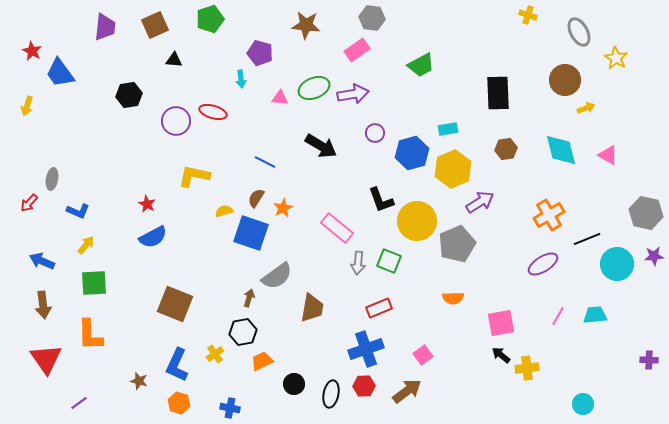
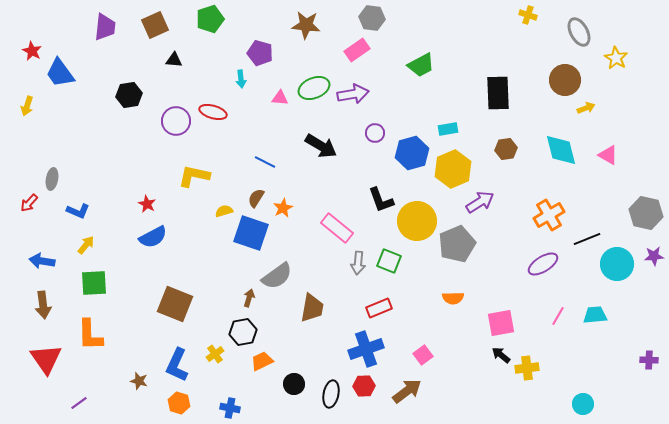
blue arrow at (42, 261): rotated 15 degrees counterclockwise
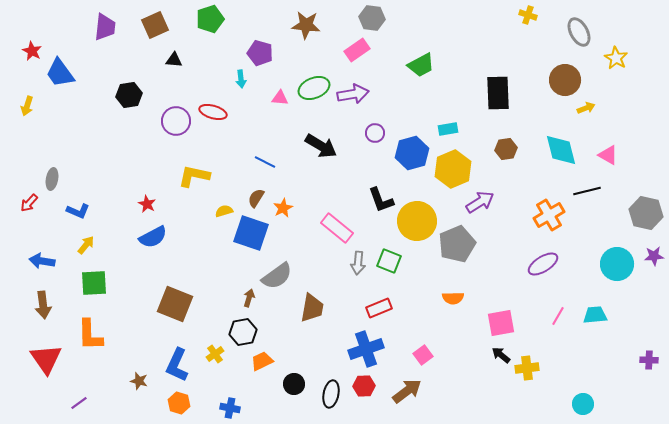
black line at (587, 239): moved 48 px up; rotated 8 degrees clockwise
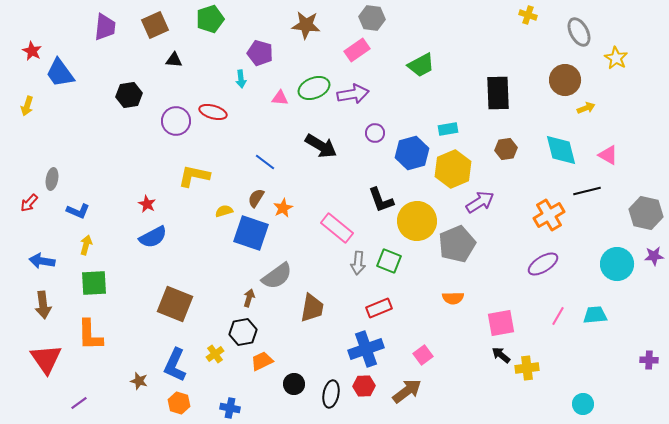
blue line at (265, 162): rotated 10 degrees clockwise
yellow arrow at (86, 245): rotated 24 degrees counterclockwise
blue L-shape at (177, 365): moved 2 px left
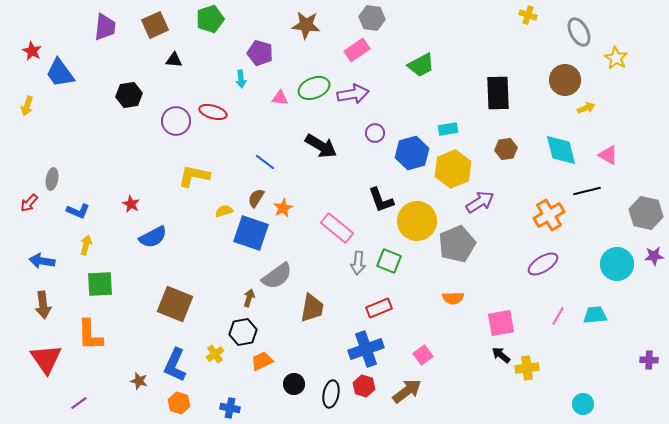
red star at (147, 204): moved 16 px left
green square at (94, 283): moved 6 px right, 1 px down
red hexagon at (364, 386): rotated 20 degrees clockwise
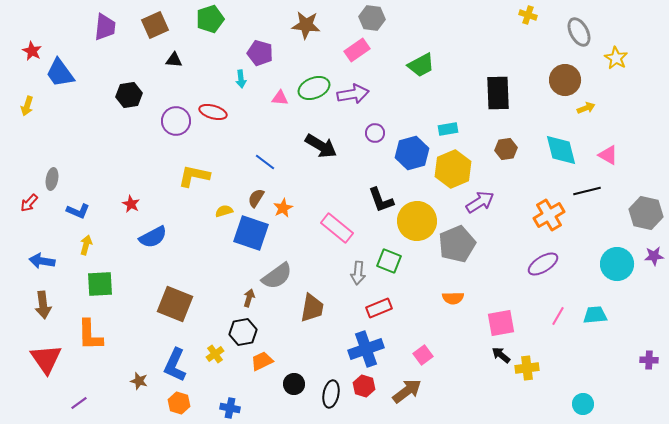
gray arrow at (358, 263): moved 10 px down
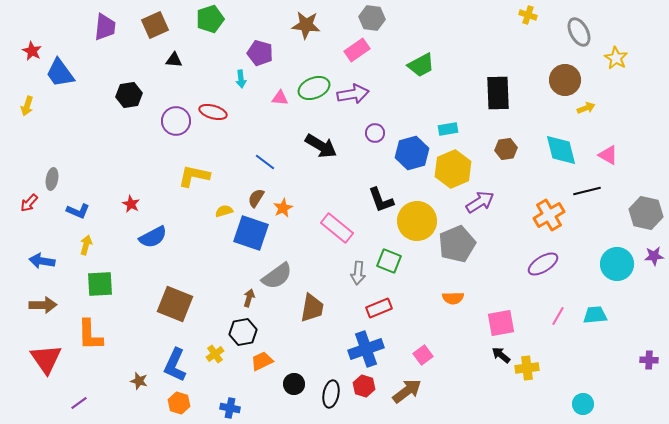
brown arrow at (43, 305): rotated 84 degrees counterclockwise
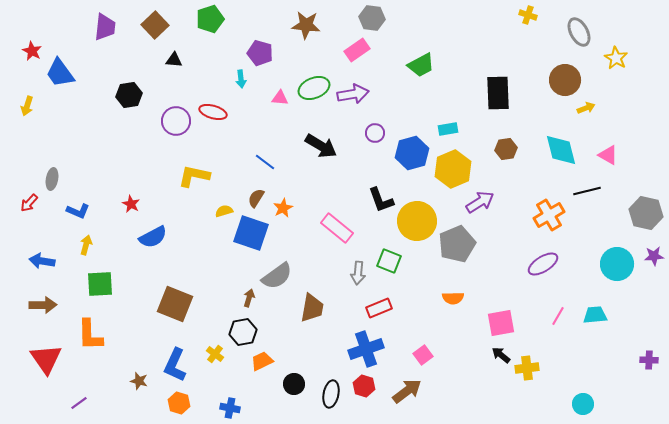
brown square at (155, 25): rotated 20 degrees counterclockwise
yellow cross at (215, 354): rotated 18 degrees counterclockwise
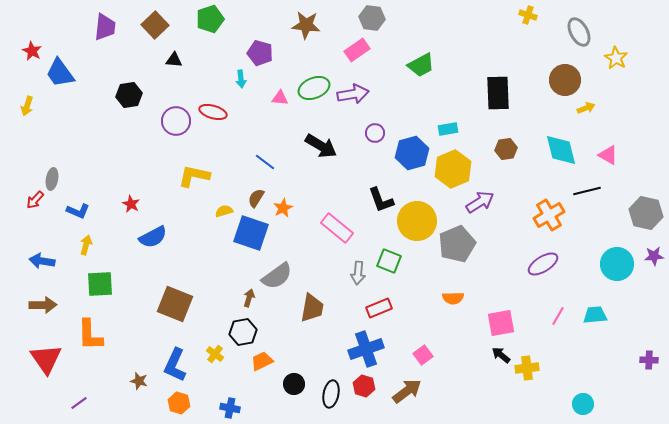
red arrow at (29, 203): moved 6 px right, 3 px up
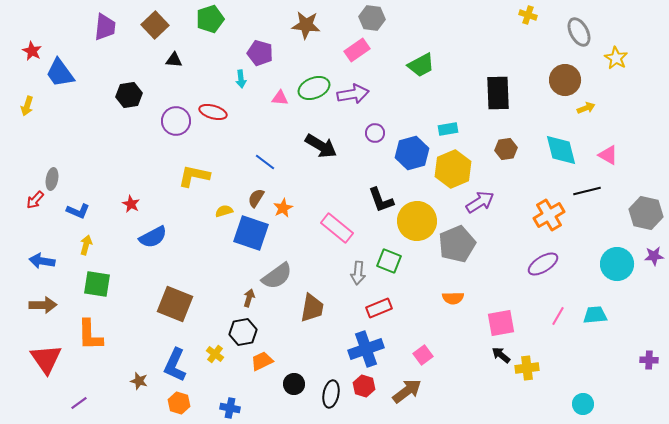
green square at (100, 284): moved 3 px left; rotated 12 degrees clockwise
